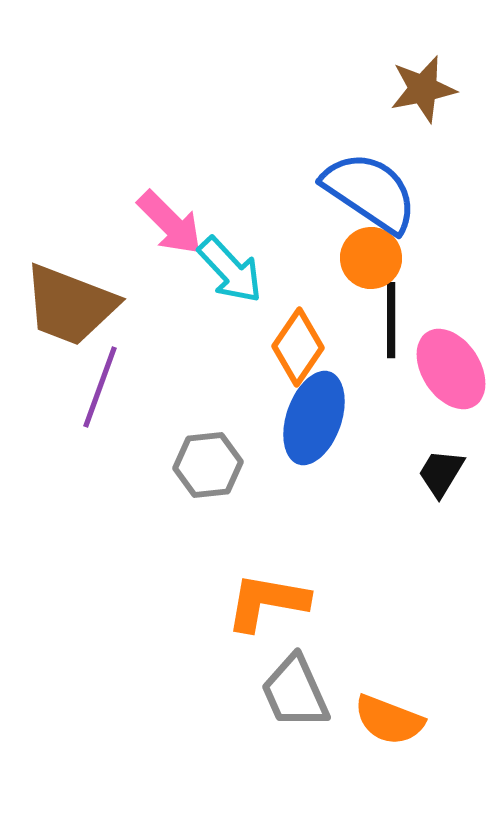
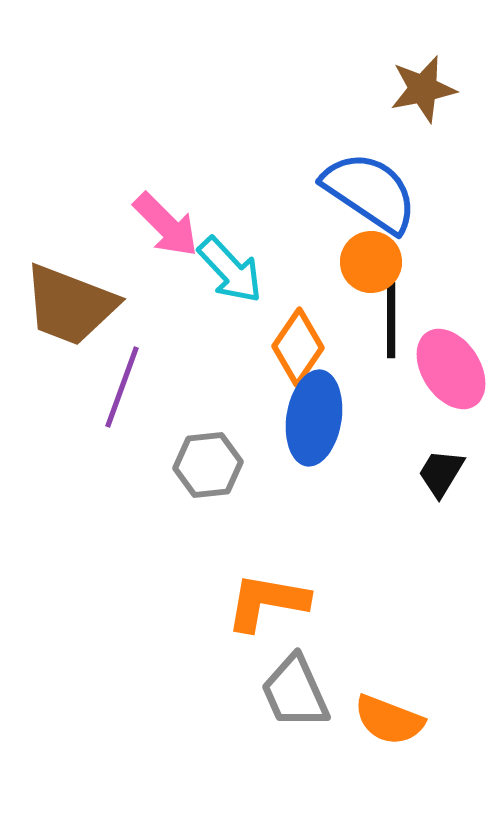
pink arrow: moved 4 px left, 2 px down
orange circle: moved 4 px down
purple line: moved 22 px right
blue ellipse: rotated 10 degrees counterclockwise
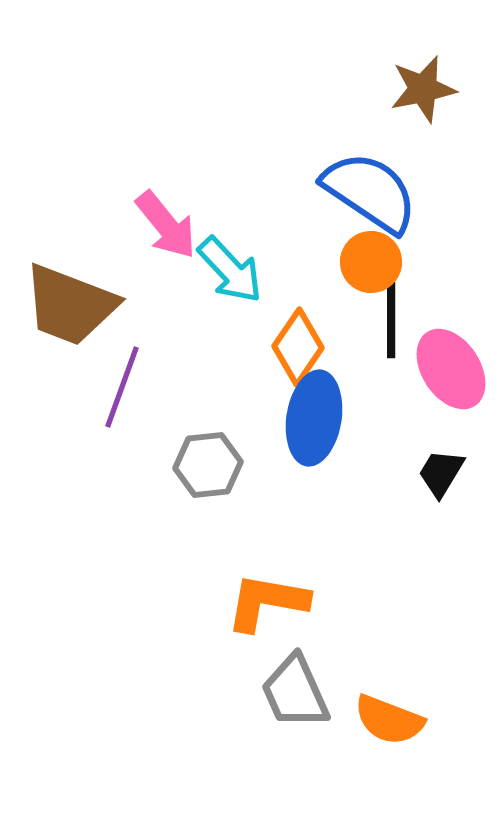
pink arrow: rotated 6 degrees clockwise
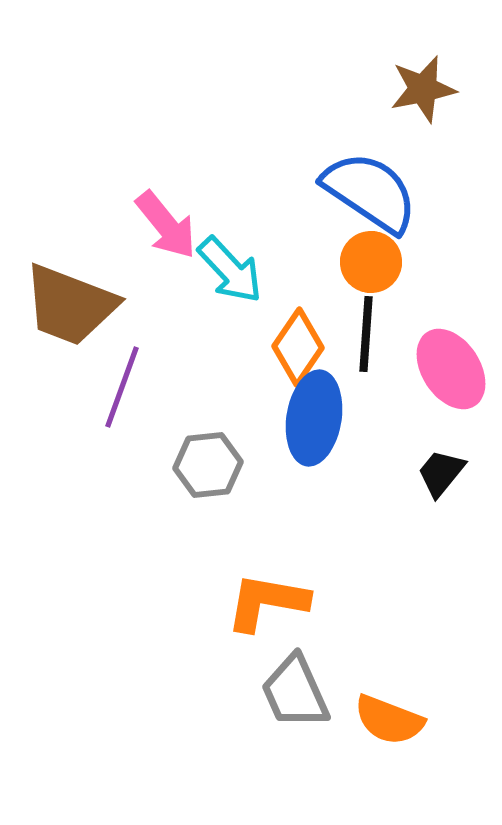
black line: moved 25 px left, 14 px down; rotated 4 degrees clockwise
black trapezoid: rotated 8 degrees clockwise
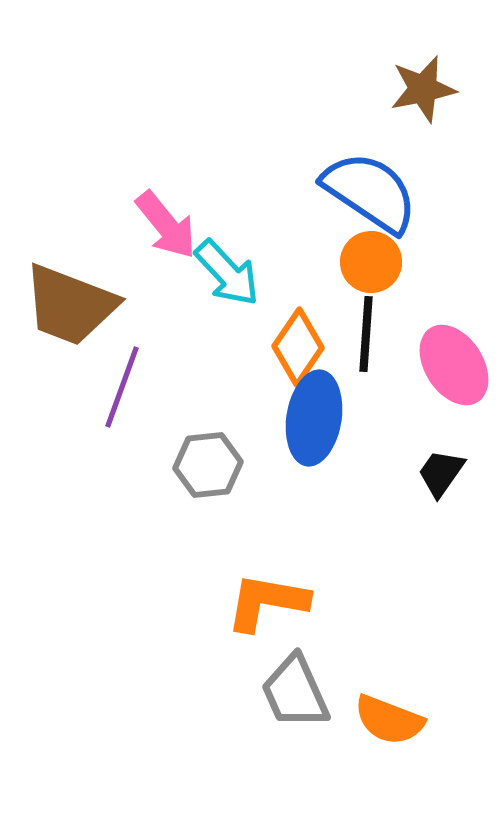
cyan arrow: moved 3 px left, 3 px down
pink ellipse: moved 3 px right, 4 px up
black trapezoid: rotated 4 degrees counterclockwise
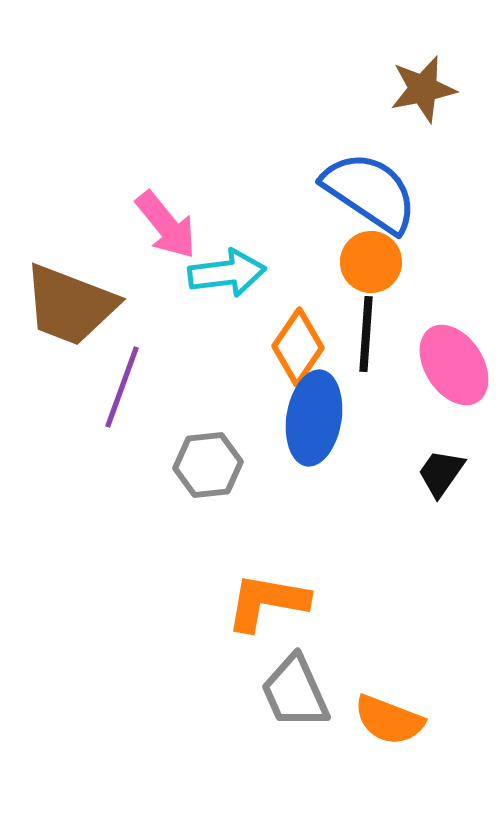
cyan arrow: rotated 54 degrees counterclockwise
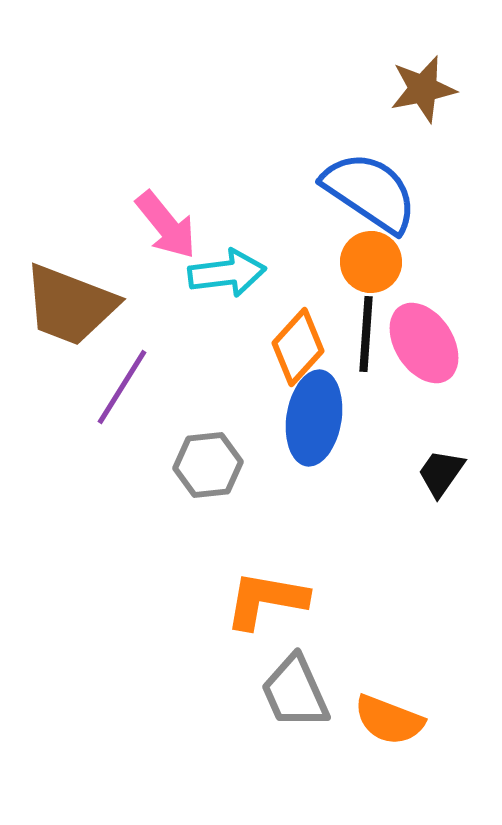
orange diamond: rotated 8 degrees clockwise
pink ellipse: moved 30 px left, 22 px up
purple line: rotated 12 degrees clockwise
orange L-shape: moved 1 px left, 2 px up
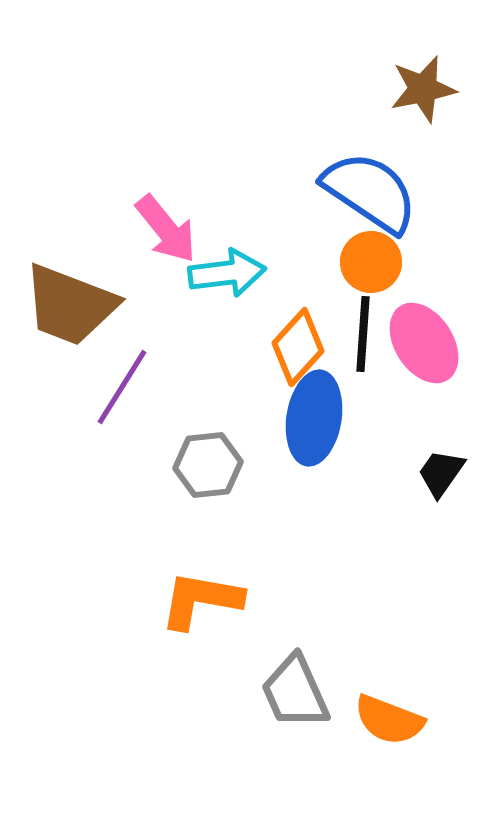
pink arrow: moved 4 px down
black line: moved 3 px left
orange L-shape: moved 65 px left
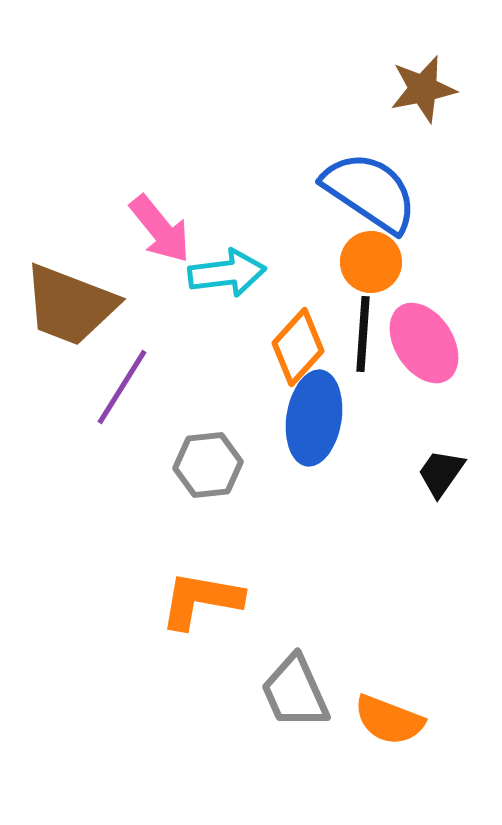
pink arrow: moved 6 px left
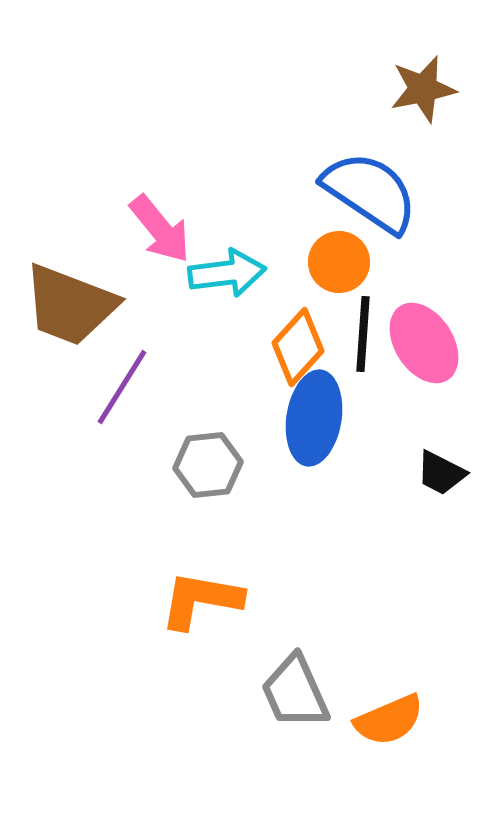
orange circle: moved 32 px left
black trapezoid: rotated 98 degrees counterclockwise
orange semicircle: rotated 44 degrees counterclockwise
